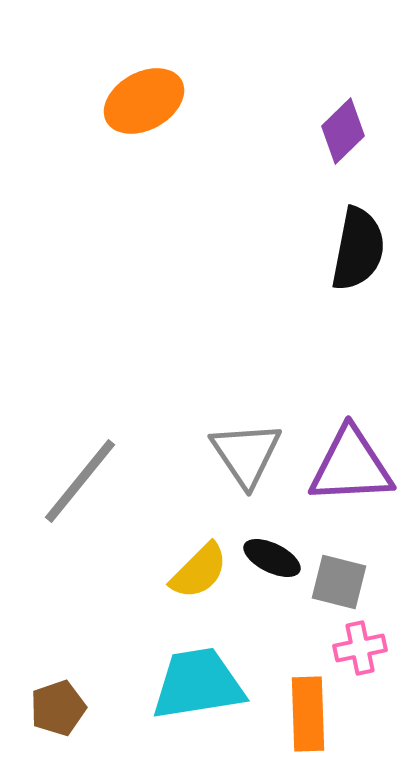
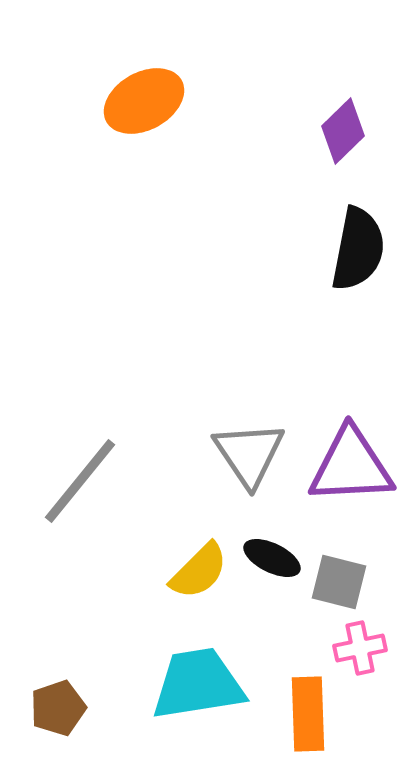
gray triangle: moved 3 px right
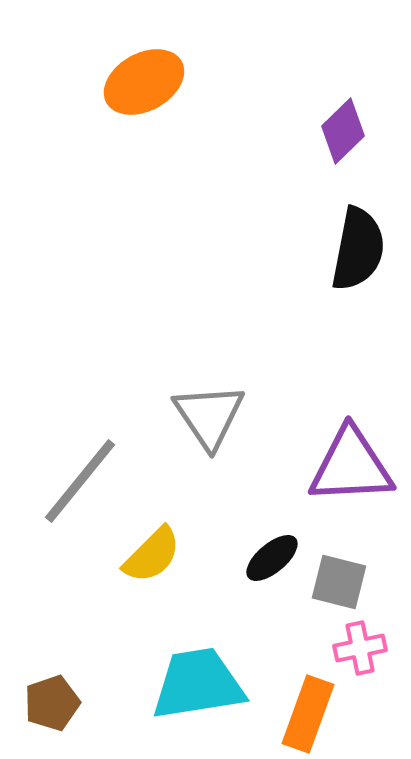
orange ellipse: moved 19 px up
gray triangle: moved 40 px left, 38 px up
black ellipse: rotated 66 degrees counterclockwise
yellow semicircle: moved 47 px left, 16 px up
brown pentagon: moved 6 px left, 5 px up
orange rectangle: rotated 22 degrees clockwise
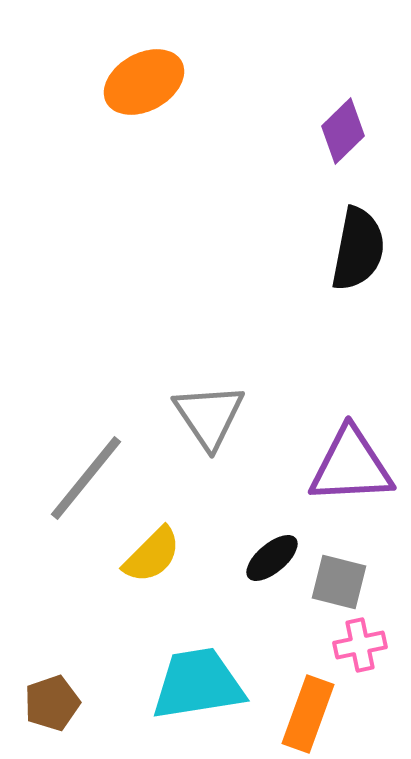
gray line: moved 6 px right, 3 px up
pink cross: moved 3 px up
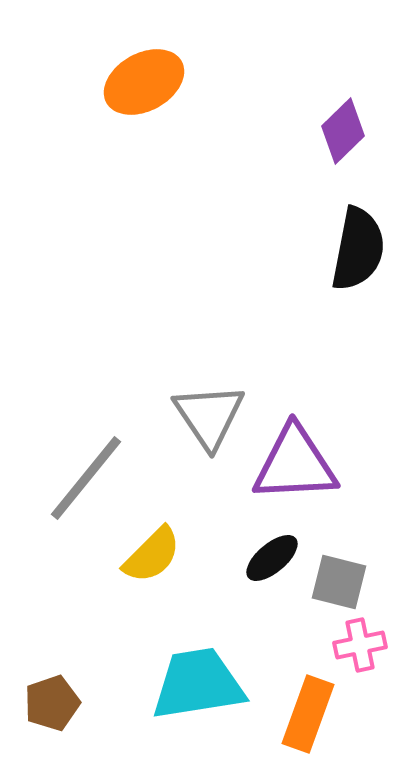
purple triangle: moved 56 px left, 2 px up
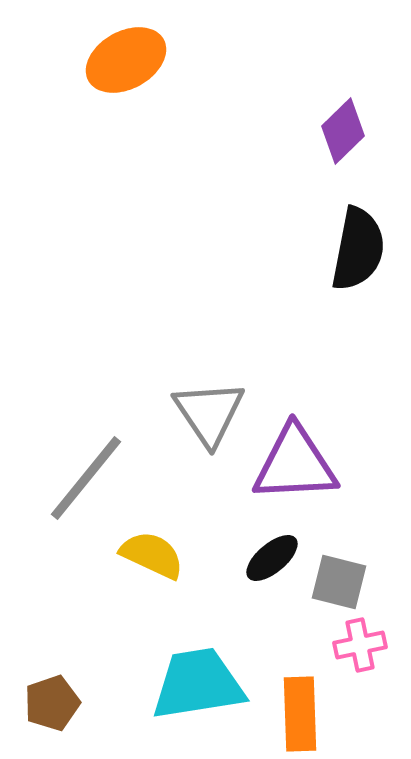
orange ellipse: moved 18 px left, 22 px up
gray triangle: moved 3 px up
yellow semicircle: rotated 110 degrees counterclockwise
orange rectangle: moved 8 px left; rotated 22 degrees counterclockwise
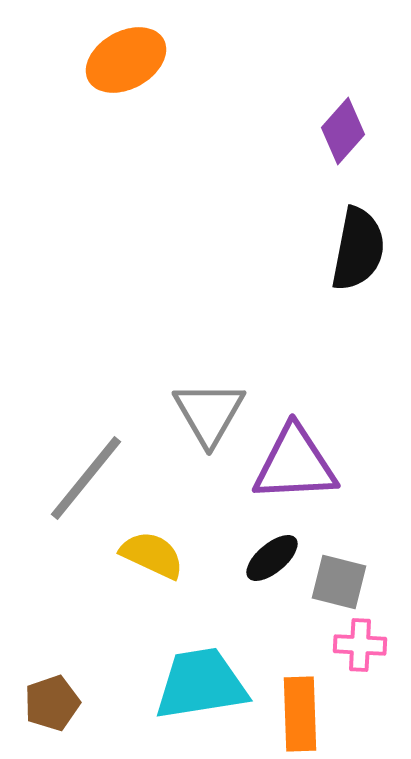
purple diamond: rotated 4 degrees counterclockwise
gray triangle: rotated 4 degrees clockwise
pink cross: rotated 15 degrees clockwise
cyan trapezoid: moved 3 px right
